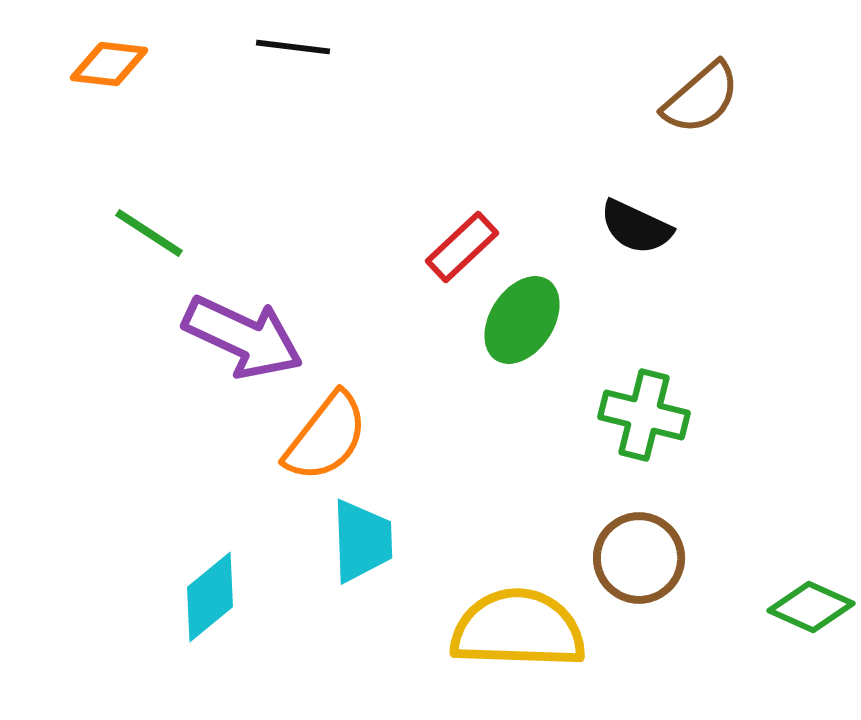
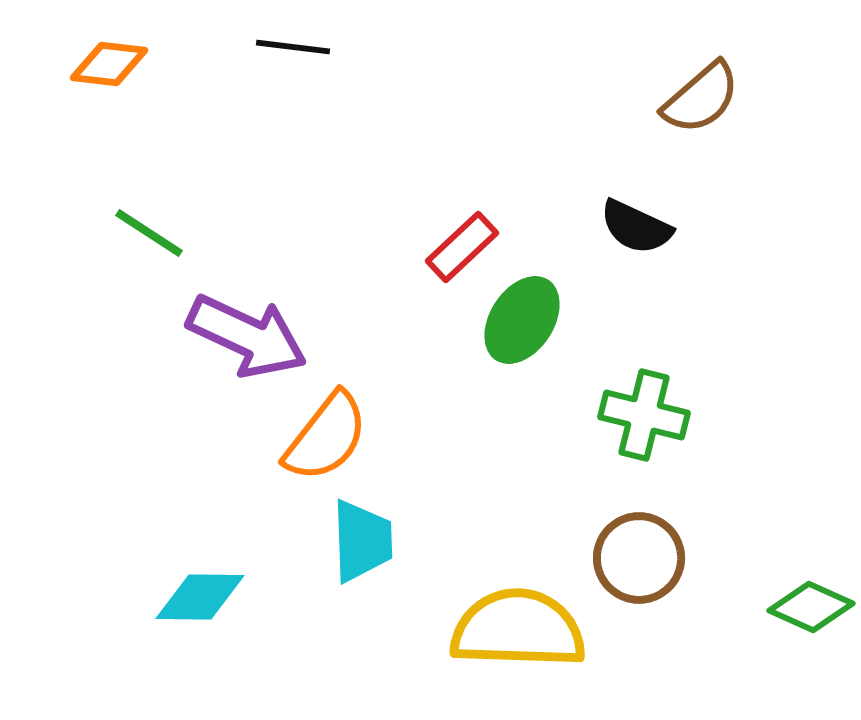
purple arrow: moved 4 px right, 1 px up
cyan diamond: moved 10 px left; rotated 40 degrees clockwise
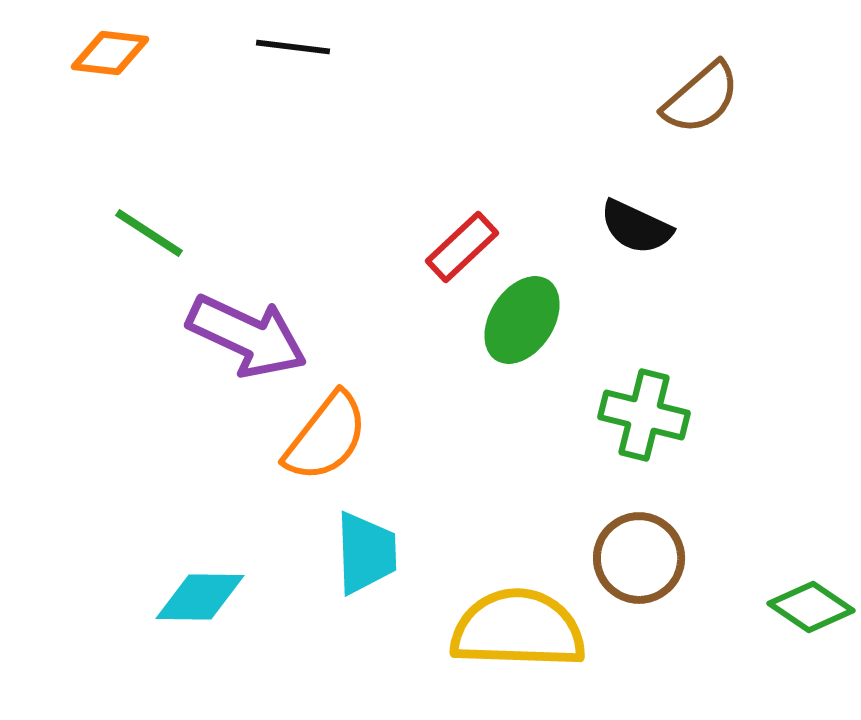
orange diamond: moved 1 px right, 11 px up
cyan trapezoid: moved 4 px right, 12 px down
green diamond: rotated 10 degrees clockwise
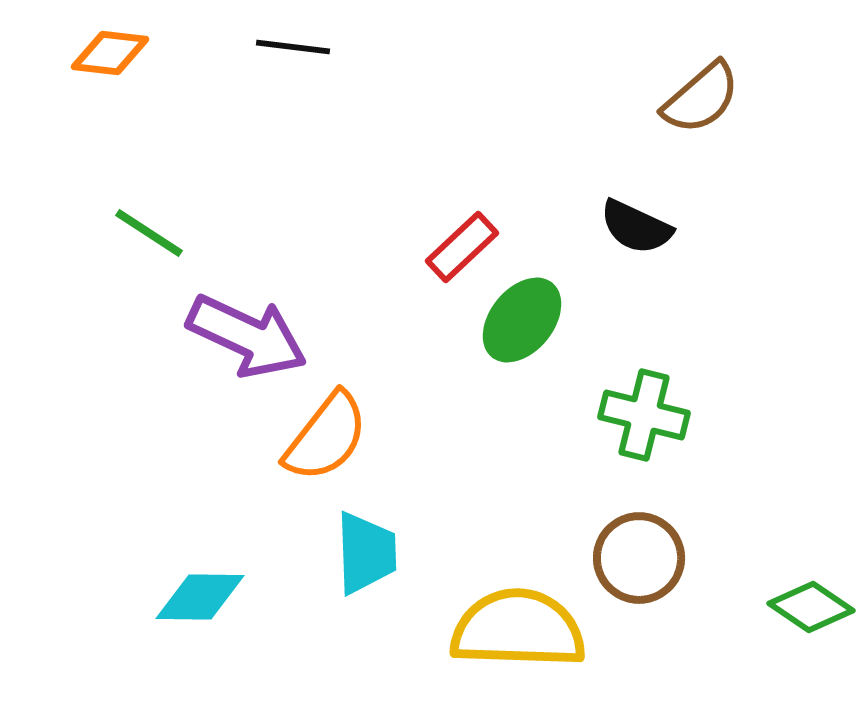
green ellipse: rotated 6 degrees clockwise
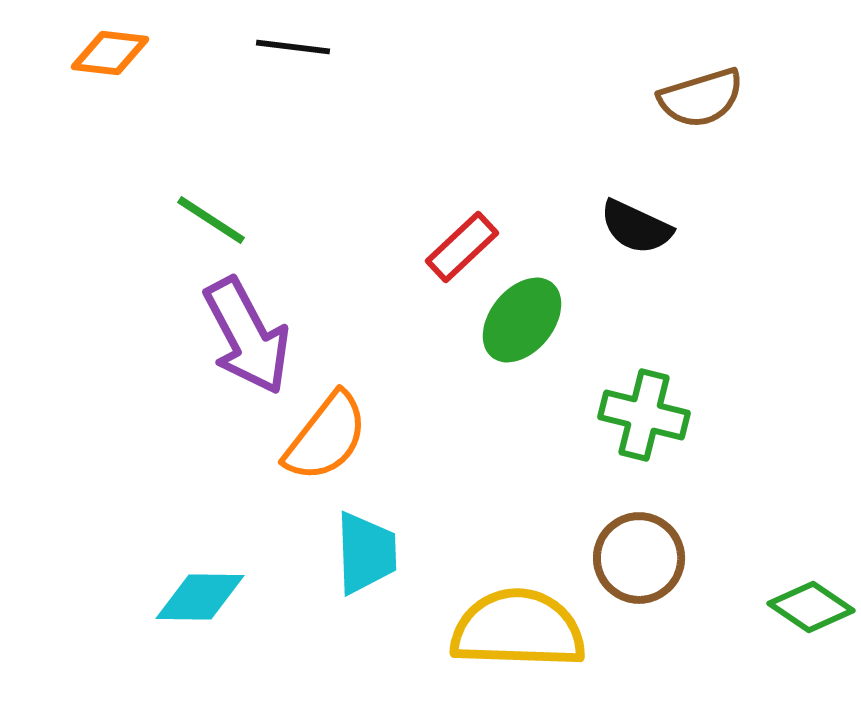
brown semicircle: rotated 24 degrees clockwise
green line: moved 62 px right, 13 px up
purple arrow: rotated 37 degrees clockwise
